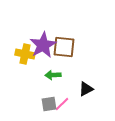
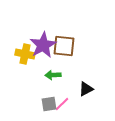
brown square: moved 1 px up
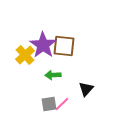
purple star: rotated 8 degrees counterclockwise
yellow cross: moved 1 px down; rotated 36 degrees clockwise
black triangle: rotated 21 degrees counterclockwise
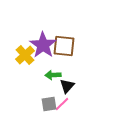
black triangle: moved 19 px left, 3 px up
